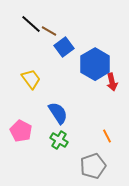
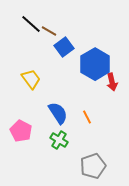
orange line: moved 20 px left, 19 px up
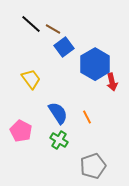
brown line: moved 4 px right, 2 px up
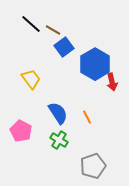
brown line: moved 1 px down
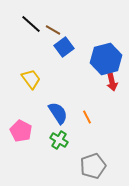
blue hexagon: moved 11 px right, 5 px up; rotated 16 degrees clockwise
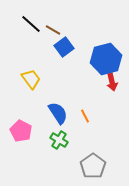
orange line: moved 2 px left, 1 px up
gray pentagon: rotated 15 degrees counterclockwise
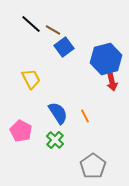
yellow trapezoid: rotated 10 degrees clockwise
green cross: moved 4 px left; rotated 12 degrees clockwise
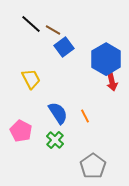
blue hexagon: rotated 16 degrees counterclockwise
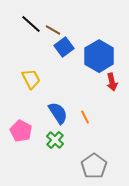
blue hexagon: moved 7 px left, 3 px up
orange line: moved 1 px down
gray pentagon: moved 1 px right
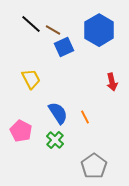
blue square: rotated 12 degrees clockwise
blue hexagon: moved 26 px up
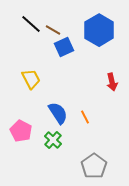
green cross: moved 2 px left
